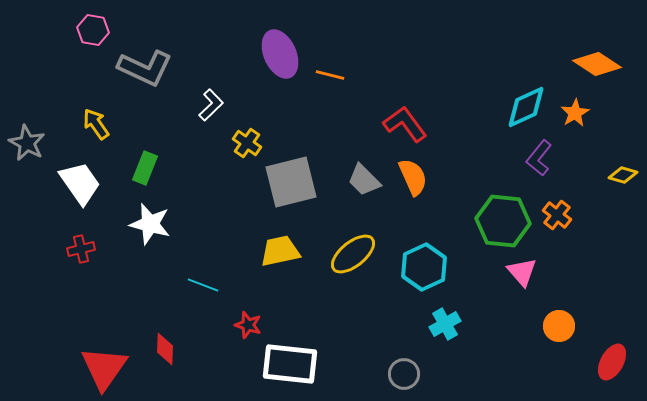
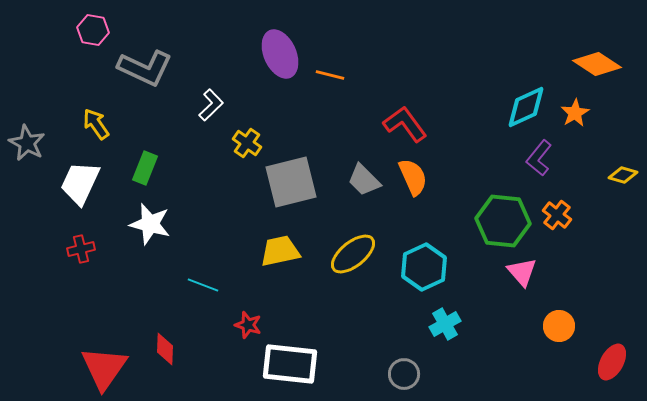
white trapezoid: rotated 120 degrees counterclockwise
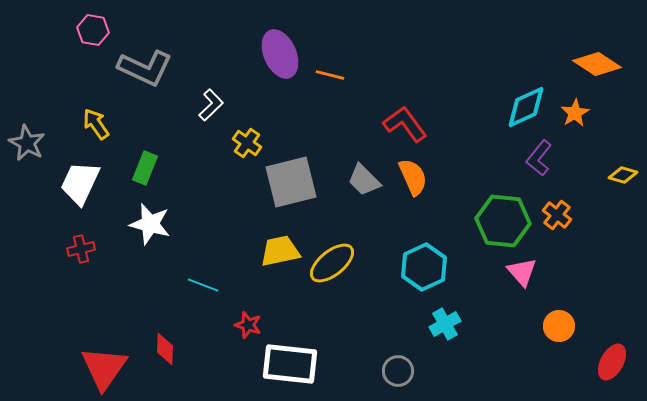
yellow ellipse: moved 21 px left, 9 px down
gray circle: moved 6 px left, 3 px up
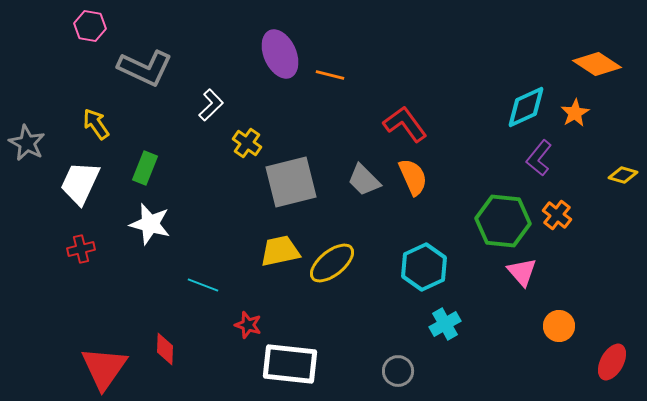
pink hexagon: moved 3 px left, 4 px up
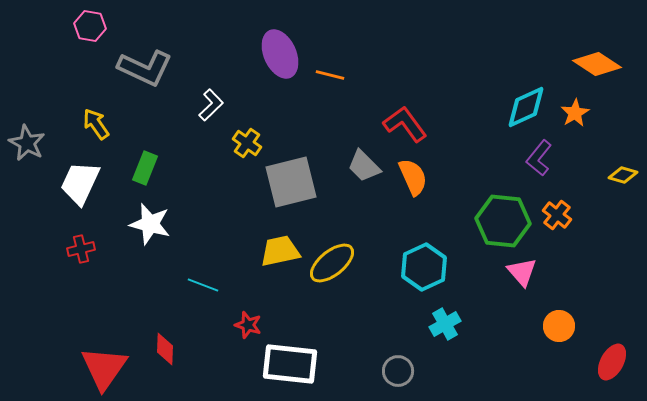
gray trapezoid: moved 14 px up
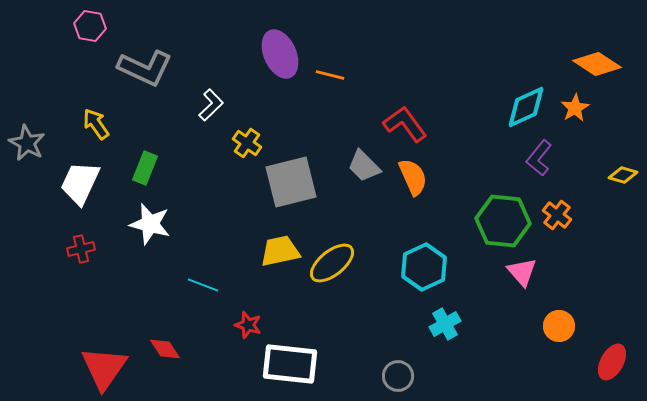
orange star: moved 5 px up
red diamond: rotated 36 degrees counterclockwise
gray circle: moved 5 px down
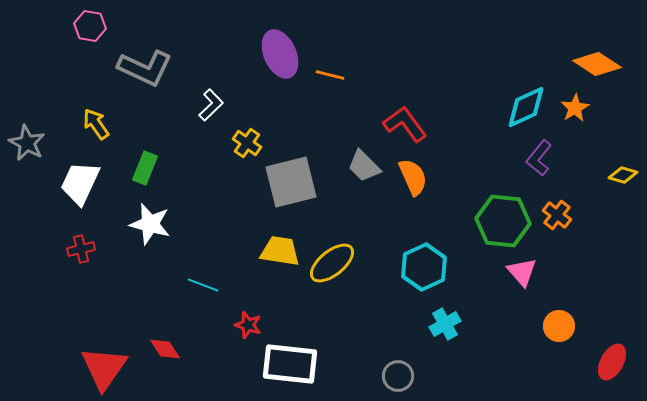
yellow trapezoid: rotated 21 degrees clockwise
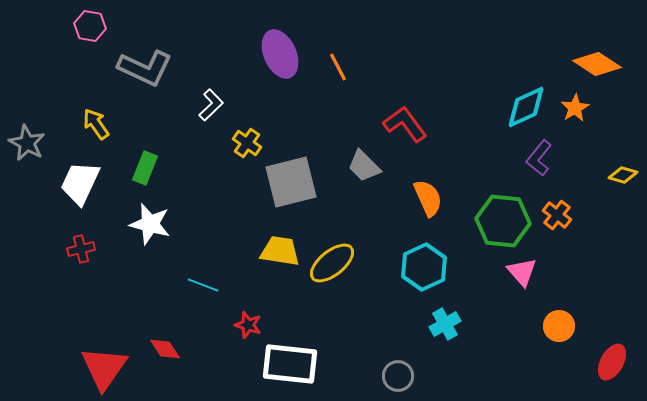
orange line: moved 8 px right, 8 px up; rotated 48 degrees clockwise
orange semicircle: moved 15 px right, 21 px down
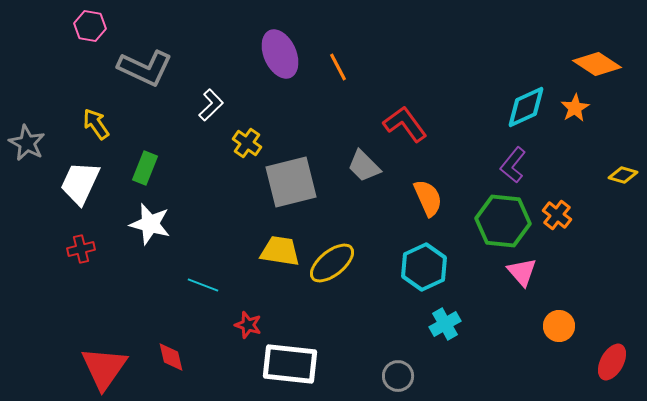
purple L-shape: moved 26 px left, 7 px down
red diamond: moved 6 px right, 8 px down; rotated 20 degrees clockwise
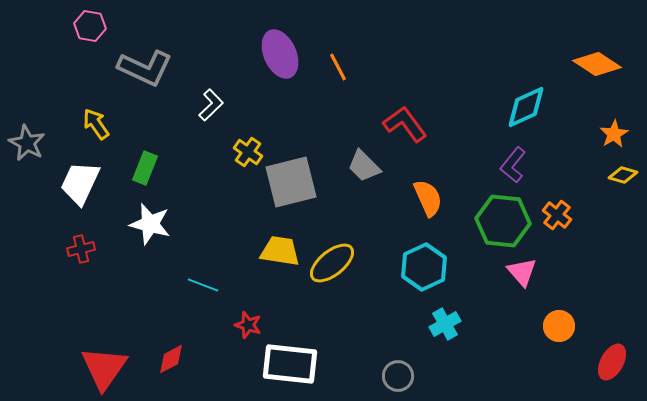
orange star: moved 39 px right, 26 px down
yellow cross: moved 1 px right, 9 px down
red diamond: moved 2 px down; rotated 76 degrees clockwise
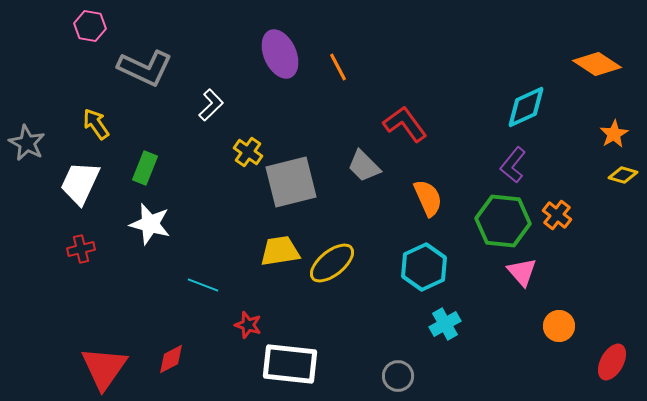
yellow trapezoid: rotated 18 degrees counterclockwise
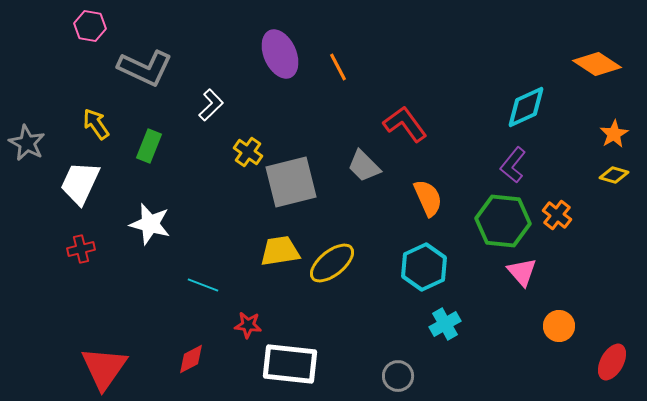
green rectangle: moved 4 px right, 22 px up
yellow diamond: moved 9 px left
red star: rotated 12 degrees counterclockwise
red diamond: moved 20 px right
